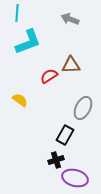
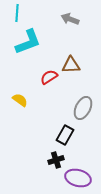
red semicircle: moved 1 px down
purple ellipse: moved 3 px right
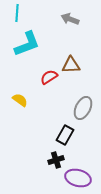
cyan L-shape: moved 1 px left, 2 px down
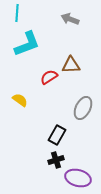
black rectangle: moved 8 px left
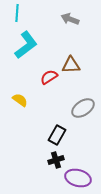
cyan L-shape: moved 1 px left, 1 px down; rotated 16 degrees counterclockwise
gray ellipse: rotated 30 degrees clockwise
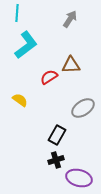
gray arrow: rotated 102 degrees clockwise
purple ellipse: moved 1 px right
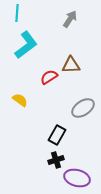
purple ellipse: moved 2 px left
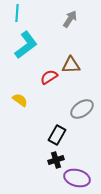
gray ellipse: moved 1 px left, 1 px down
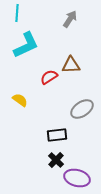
cyan L-shape: rotated 12 degrees clockwise
black rectangle: rotated 54 degrees clockwise
black cross: rotated 28 degrees counterclockwise
